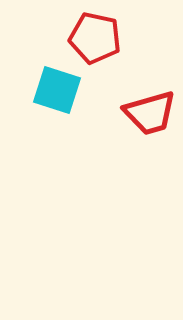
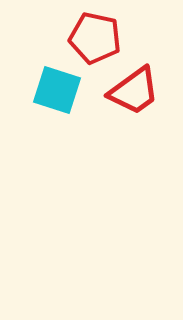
red trapezoid: moved 16 px left, 22 px up; rotated 20 degrees counterclockwise
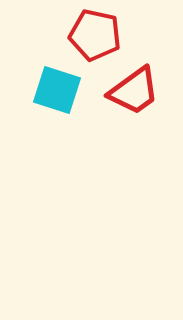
red pentagon: moved 3 px up
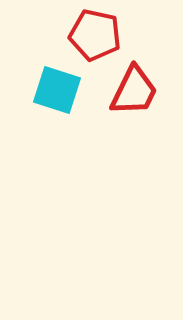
red trapezoid: rotated 28 degrees counterclockwise
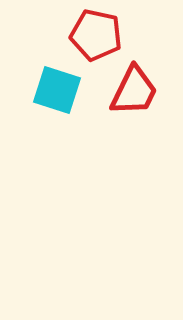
red pentagon: moved 1 px right
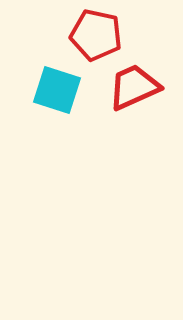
red trapezoid: moved 4 px up; rotated 140 degrees counterclockwise
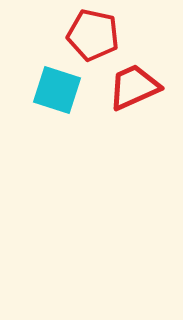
red pentagon: moved 3 px left
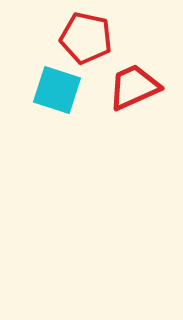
red pentagon: moved 7 px left, 3 px down
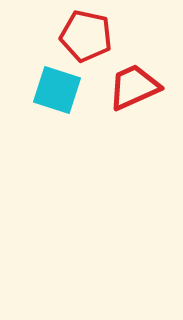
red pentagon: moved 2 px up
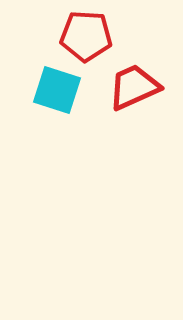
red pentagon: rotated 9 degrees counterclockwise
